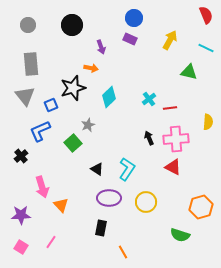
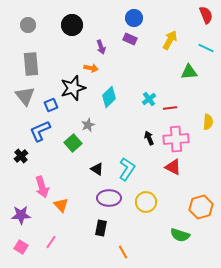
green triangle: rotated 18 degrees counterclockwise
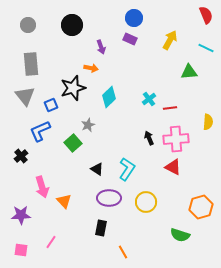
orange triangle: moved 3 px right, 4 px up
pink square: moved 3 px down; rotated 24 degrees counterclockwise
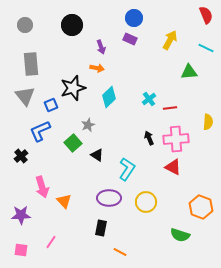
gray circle: moved 3 px left
orange arrow: moved 6 px right
black triangle: moved 14 px up
orange hexagon: rotated 25 degrees counterclockwise
orange line: moved 3 px left; rotated 32 degrees counterclockwise
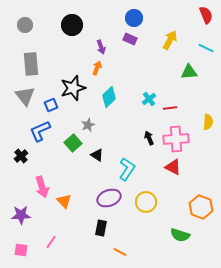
orange arrow: rotated 80 degrees counterclockwise
purple ellipse: rotated 20 degrees counterclockwise
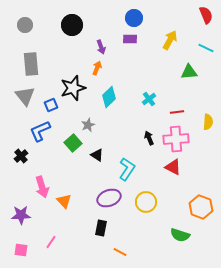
purple rectangle: rotated 24 degrees counterclockwise
red line: moved 7 px right, 4 px down
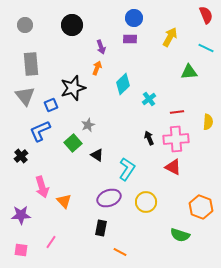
yellow arrow: moved 3 px up
cyan diamond: moved 14 px right, 13 px up
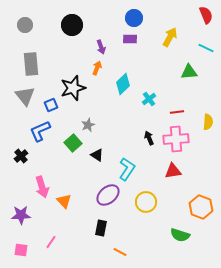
red triangle: moved 4 px down; rotated 36 degrees counterclockwise
purple ellipse: moved 1 px left, 3 px up; rotated 20 degrees counterclockwise
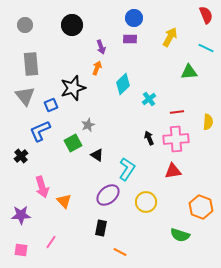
green square: rotated 12 degrees clockwise
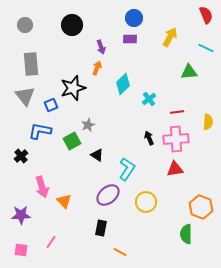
blue L-shape: rotated 35 degrees clockwise
green square: moved 1 px left, 2 px up
red triangle: moved 2 px right, 2 px up
green semicircle: moved 6 px right, 1 px up; rotated 72 degrees clockwise
